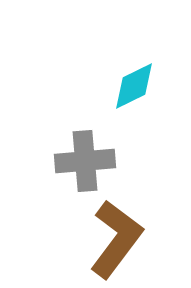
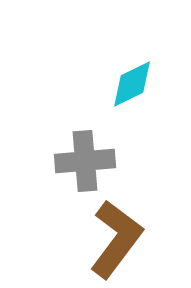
cyan diamond: moved 2 px left, 2 px up
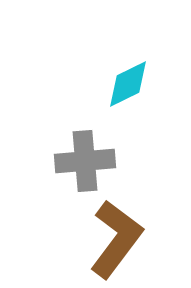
cyan diamond: moved 4 px left
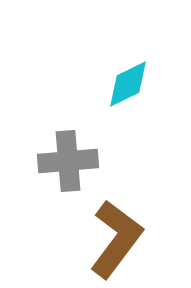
gray cross: moved 17 px left
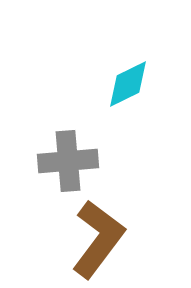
brown L-shape: moved 18 px left
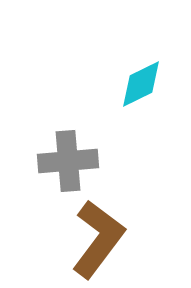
cyan diamond: moved 13 px right
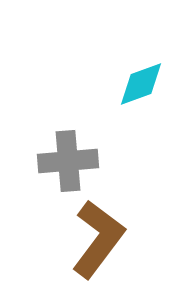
cyan diamond: rotated 6 degrees clockwise
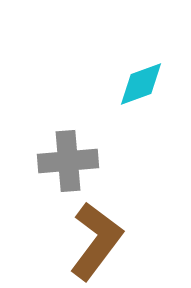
brown L-shape: moved 2 px left, 2 px down
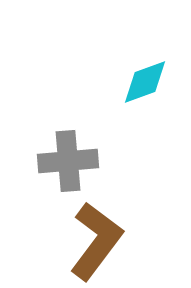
cyan diamond: moved 4 px right, 2 px up
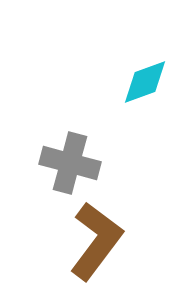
gray cross: moved 2 px right, 2 px down; rotated 20 degrees clockwise
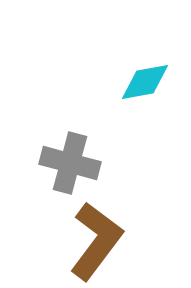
cyan diamond: rotated 10 degrees clockwise
